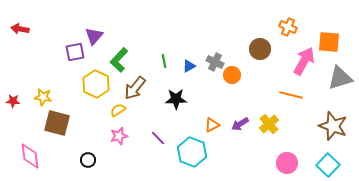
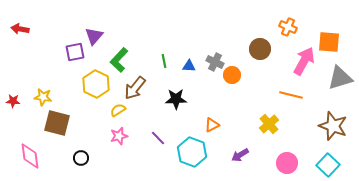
blue triangle: rotated 32 degrees clockwise
purple arrow: moved 31 px down
black circle: moved 7 px left, 2 px up
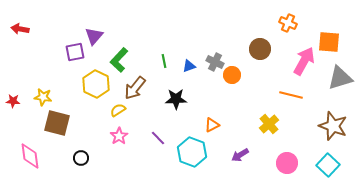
orange cross: moved 4 px up
blue triangle: rotated 24 degrees counterclockwise
pink star: rotated 18 degrees counterclockwise
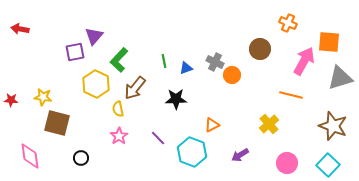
blue triangle: moved 3 px left, 2 px down
red star: moved 2 px left, 1 px up
yellow semicircle: moved 1 px up; rotated 70 degrees counterclockwise
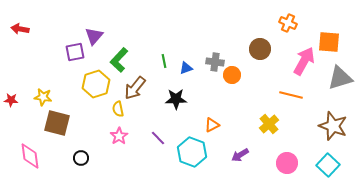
gray cross: rotated 18 degrees counterclockwise
yellow hexagon: rotated 16 degrees clockwise
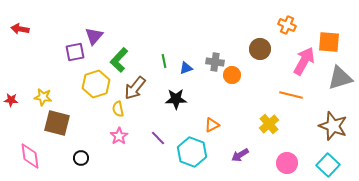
orange cross: moved 1 px left, 2 px down
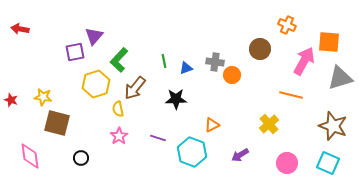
red star: rotated 16 degrees clockwise
purple line: rotated 28 degrees counterclockwise
cyan square: moved 2 px up; rotated 20 degrees counterclockwise
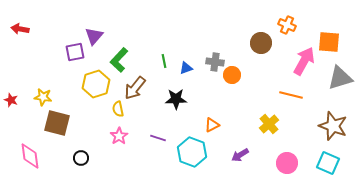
brown circle: moved 1 px right, 6 px up
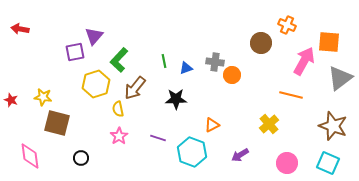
gray triangle: rotated 20 degrees counterclockwise
